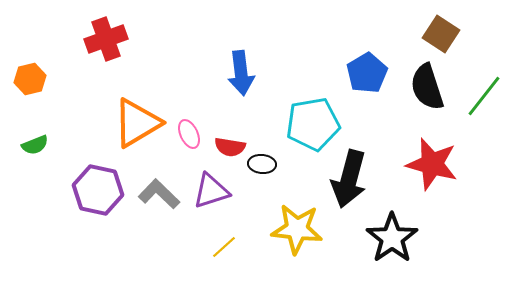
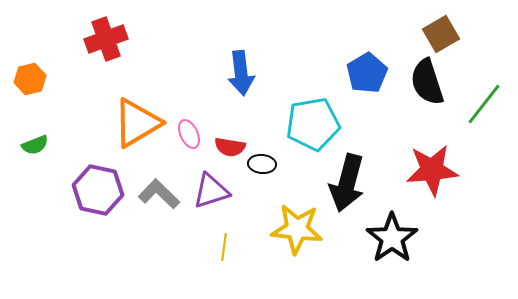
brown square: rotated 27 degrees clockwise
black semicircle: moved 5 px up
green line: moved 8 px down
red star: moved 6 px down; rotated 20 degrees counterclockwise
black arrow: moved 2 px left, 4 px down
yellow line: rotated 40 degrees counterclockwise
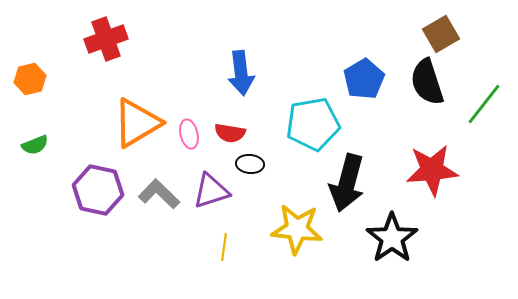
blue pentagon: moved 3 px left, 6 px down
pink ellipse: rotated 12 degrees clockwise
red semicircle: moved 14 px up
black ellipse: moved 12 px left
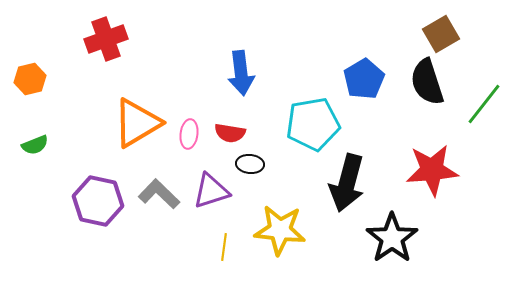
pink ellipse: rotated 20 degrees clockwise
purple hexagon: moved 11 px down
yellow star: moved 17 px left, 1 px down
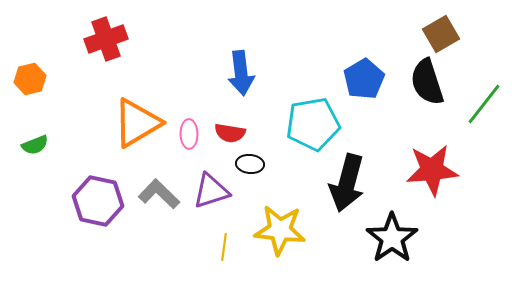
pink ellipse: rotated 8 degrees counterclockwise
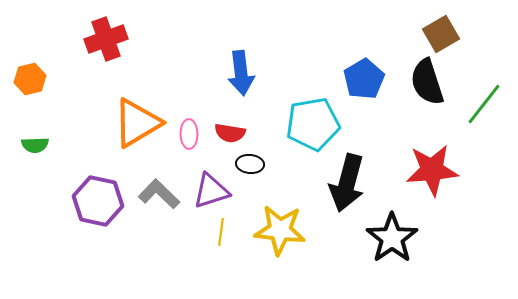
green semicircle: rotated 20 degrees clockwise
yellow line: moved 3 px left, 15 px up
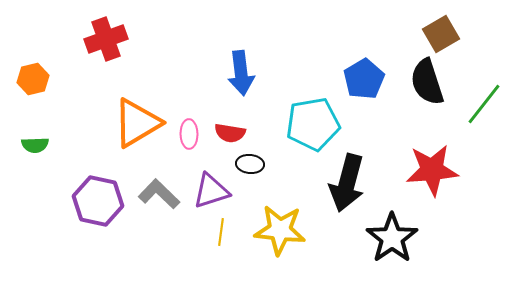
orange hexagon: moved 3 px right
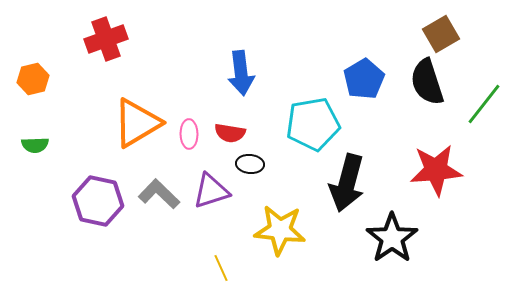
red star: moved 4 px right
yellow line: moved 36 px down; rotated 32 degrees counterclockwise
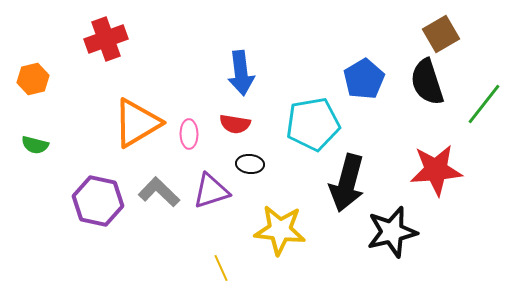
red semicircle: moved 5 px right, 9 px up
green semicircle: rotated 16 degrees clockwise
gray L-shape: moved 2 px up
black star: moved 6 px up; rotated 21 degrees clockwise
